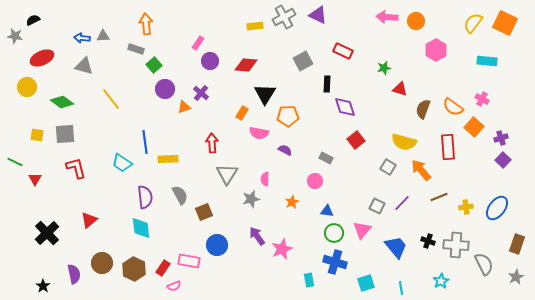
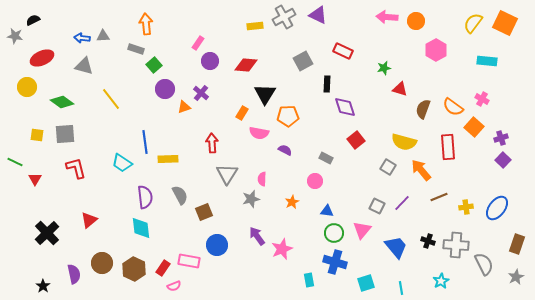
pink semicircle at (265, 179): moved 3 px left
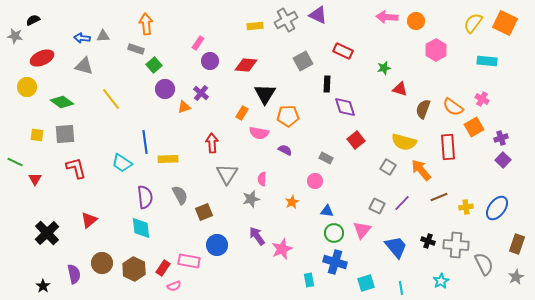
gray cross at (284, 17): moved 2 px right, 3 px down
orange square at (474, 127): rotated 18 degrees clockwise
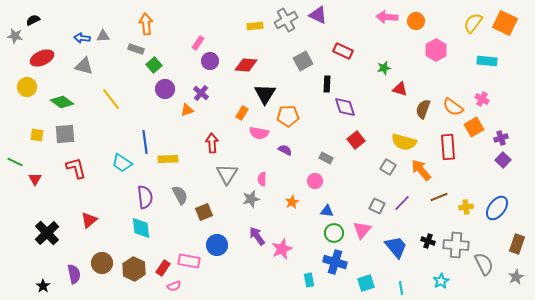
orange triangle at (184, 107): moved 3 px right, 3 px down
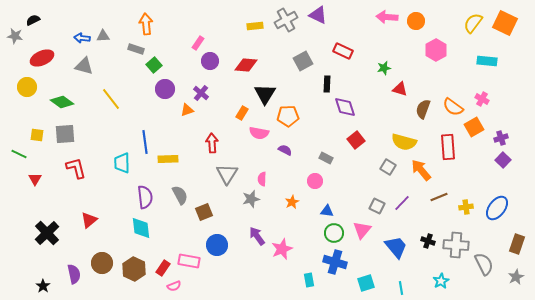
green line at (15, 162): moved 4 px right, 8 px up
cyan trapezoid at (122, 163): rotated 55 degrees clockwise
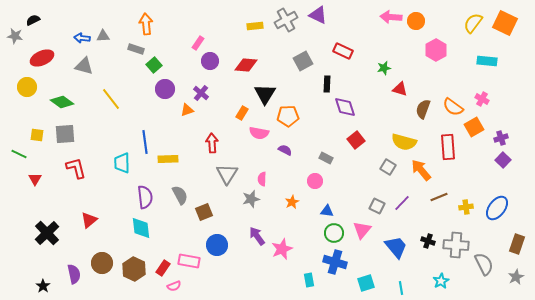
pink arrow at (387, 17): moved 4 px right
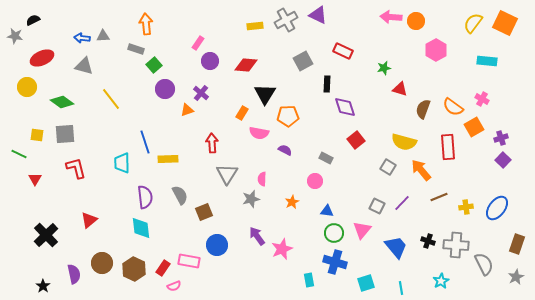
blue line at (145, 142): rotated 10 degrees counterclockwise
black cross at (47, 233): moved 1 px left, 2 px down
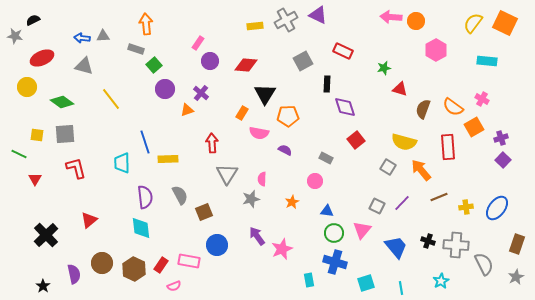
red rectangle at (163, 268): moved 2 px left, 3 px up
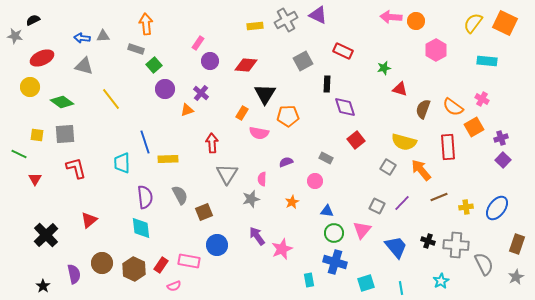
yellow circle at (27, 87): moved 3 px right
purple semicircle at (285, 150): moved 1 px right, 12 px down; rotated 48 degrees counterclockwise
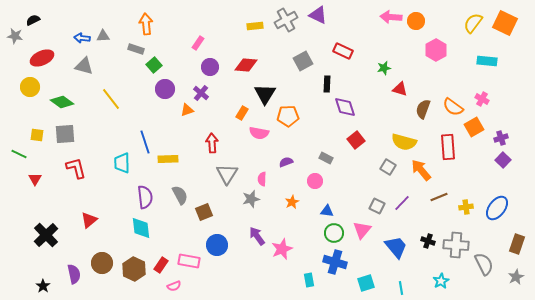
purple circle at (210, 61): moved 6 px down
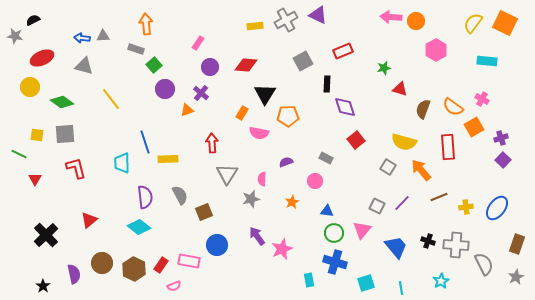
red rectangle at (343, 51): rotated 48 degrees counterclockwise
cyan diamond at (141, 228): moved 2 px left, 1 px up; rotated 45 degrees counterclockwise
